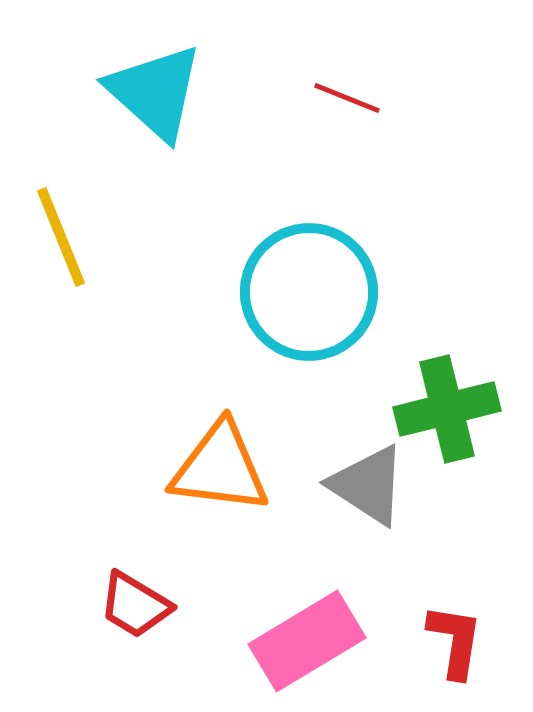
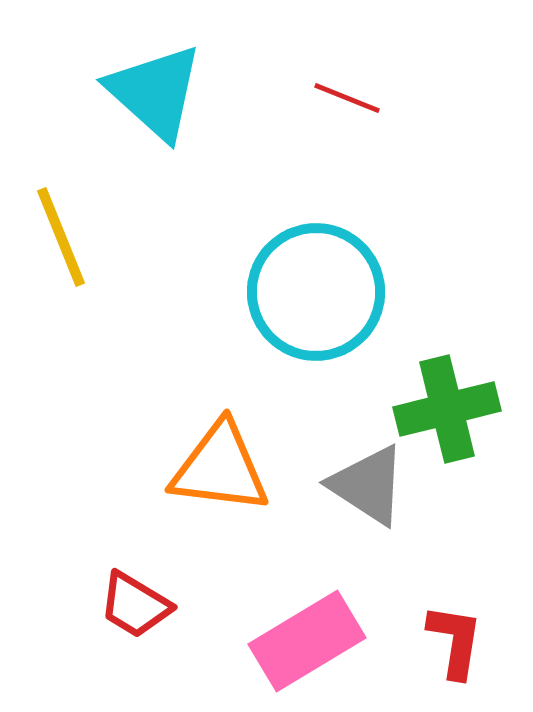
cyan circle: moved 7 px right
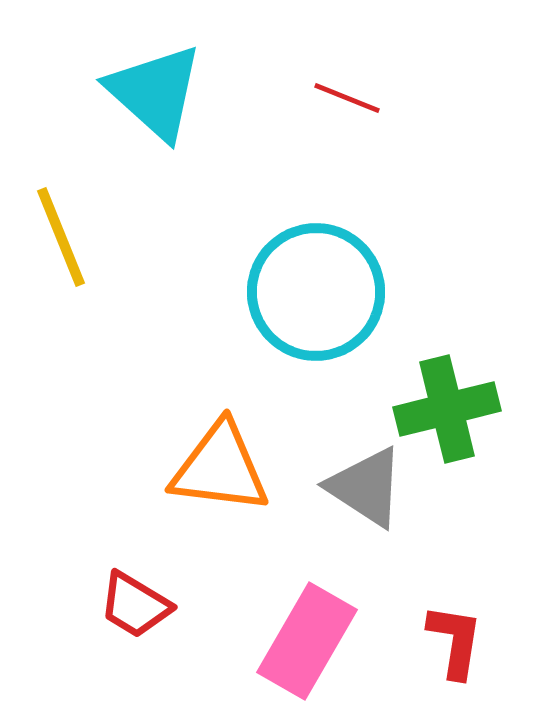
gray triangle: moved 2 px left, 2 px down
pink rectangle: rotated 29 degrees counterclockwise
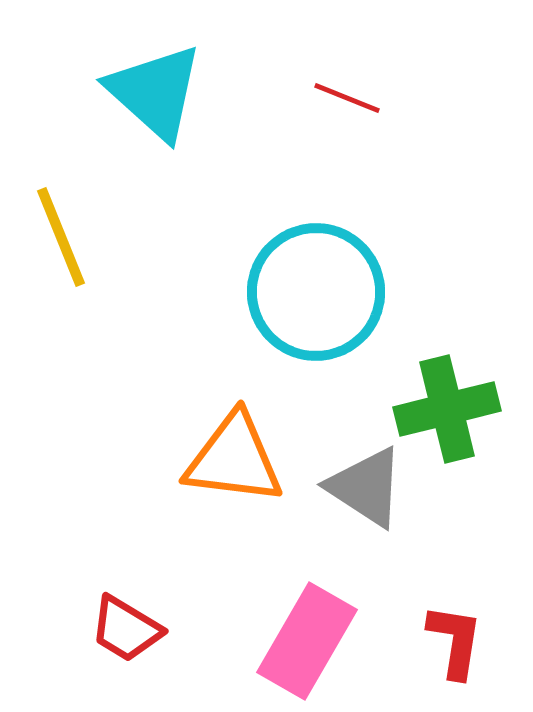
orange triangle: moved 14 px right, 9 px up
red trapezoid: moved 9 px left, 24 px down
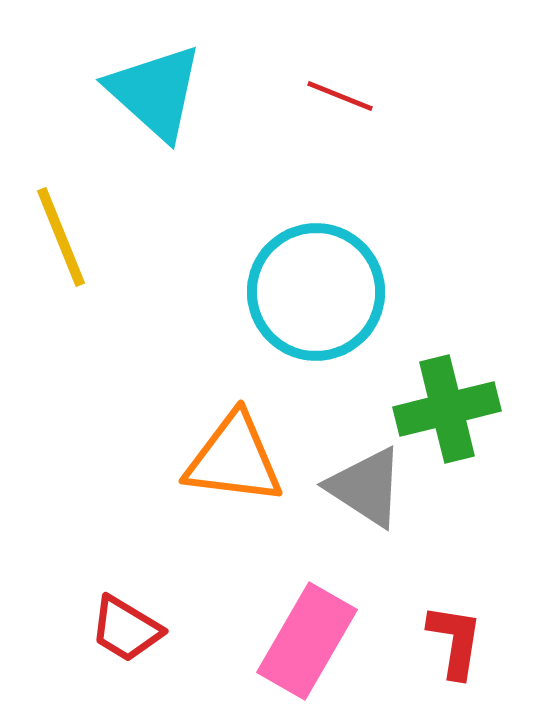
red line: moved 7 px left, 2 px up
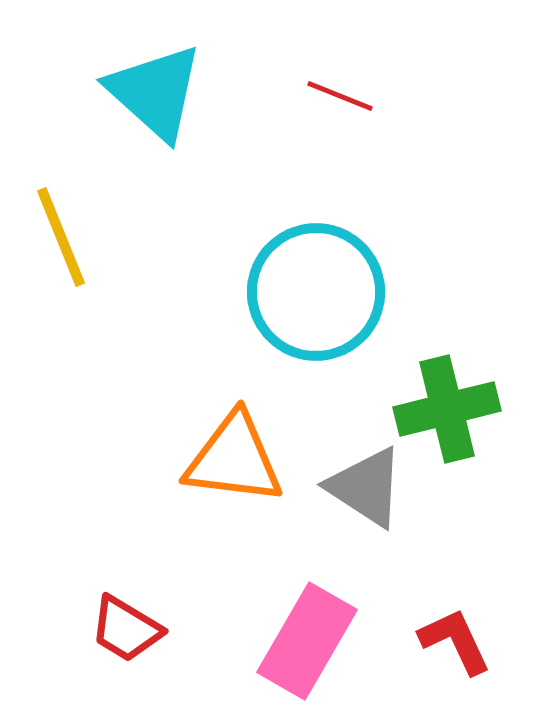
red L-shape: rotated 34 degrees counterclockwise
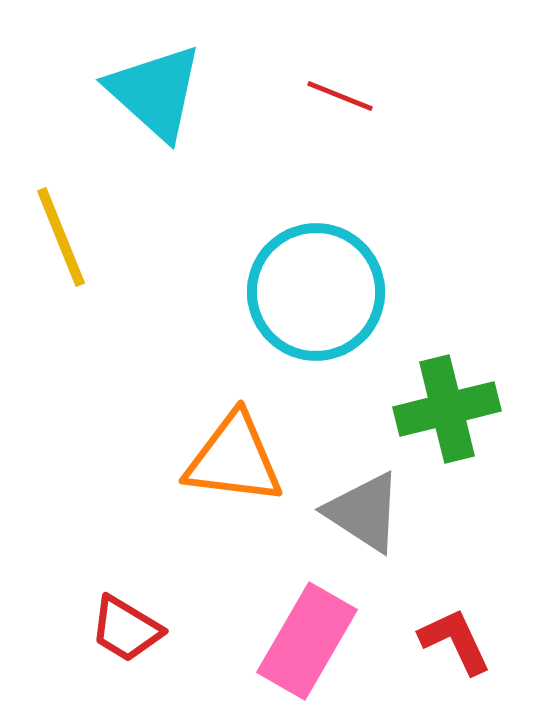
gray triangle: moved 2 px left, 25 px down
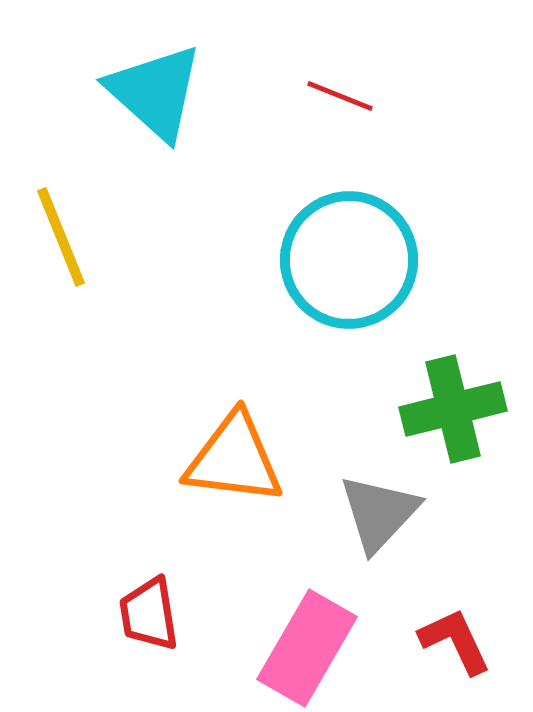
cyan circle: moved 33 px right, 32 px up
green cross: moved 6 px right
gray triangle: moved 15 px right, 1 px down; rotated 40 degrees clockwise
red trapezoid: moved 23 px right, 15 px up; rotated 50 degrees clockwise
pink rectangle: moved 7 px down
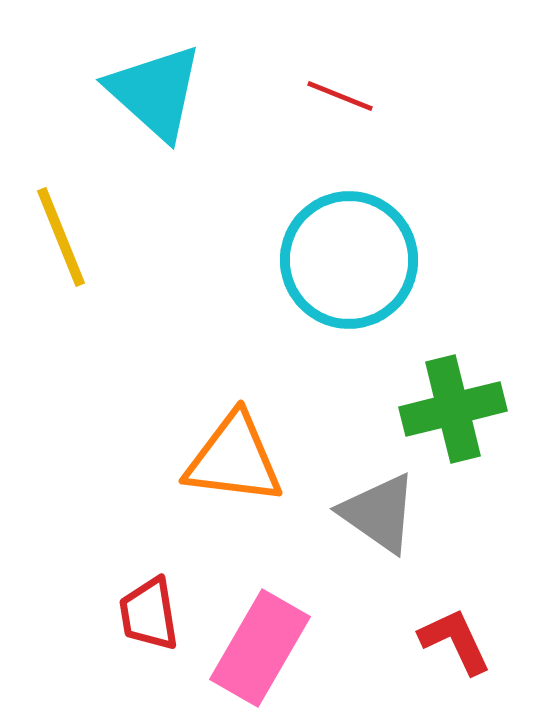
gray triangle: rotated 38 degrees counterclockwise
pink rectangle: moved 47 px left
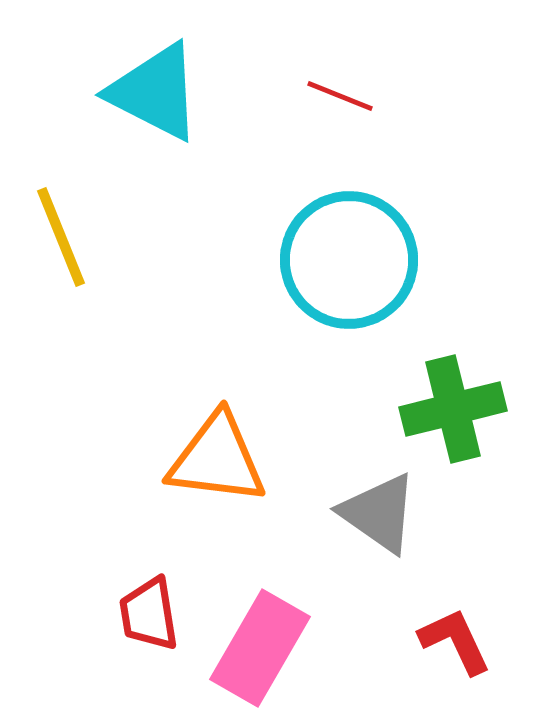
cyan triangle: rotated 15 degrees counterclockwise
orange triangle: moved 17 px left
